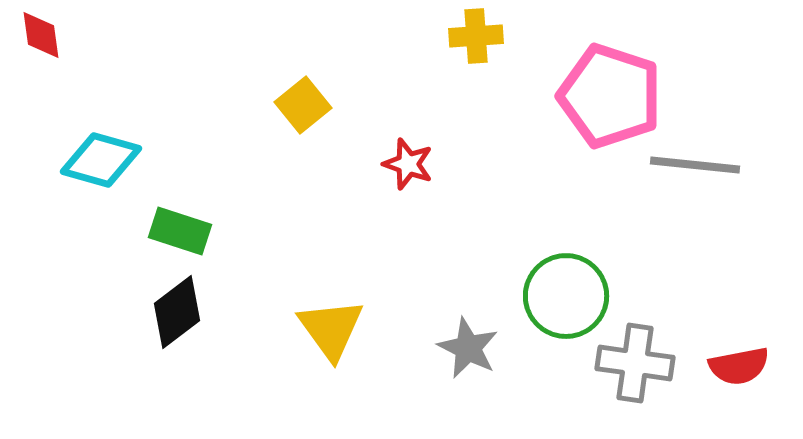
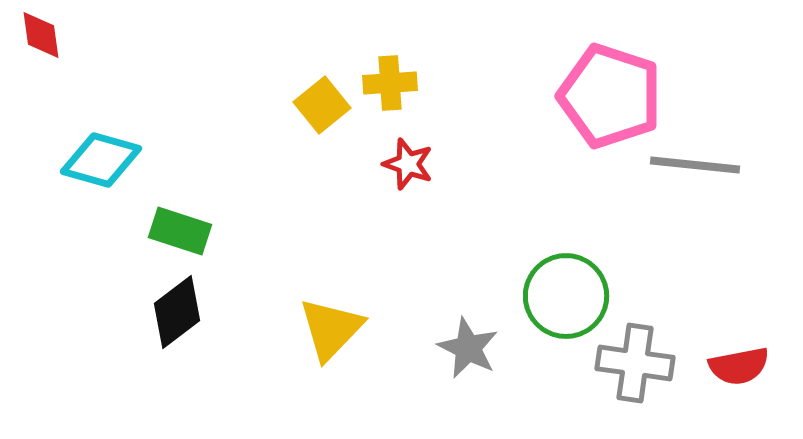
yellow cross: moved 86 px left, 47 px down
yellow square: moved 19 px right
yellow triangle: rotated 20 degrees clockwise
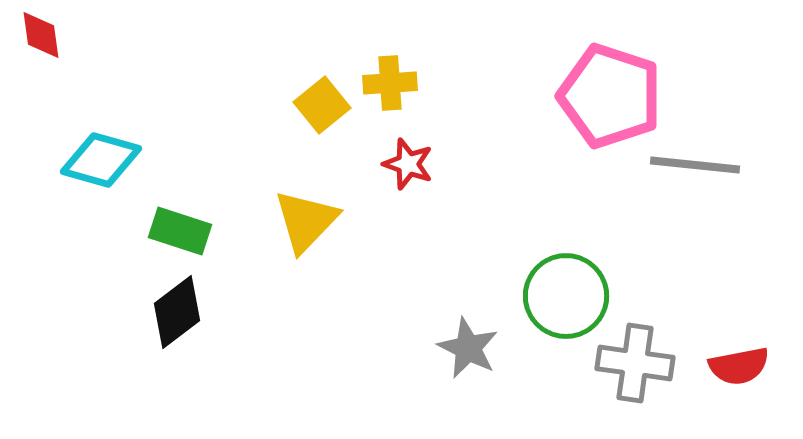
yellow triangle: moved 25 px left, 108 px up
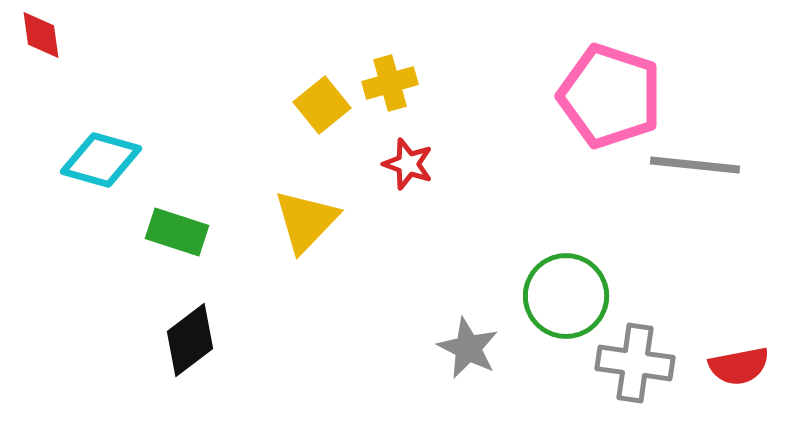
yellow cross: rotated 12 degrees counterclockwise
green rectangle: moved 3 px left, 1 px down
black diamond: moved 13 px right, 28 px down
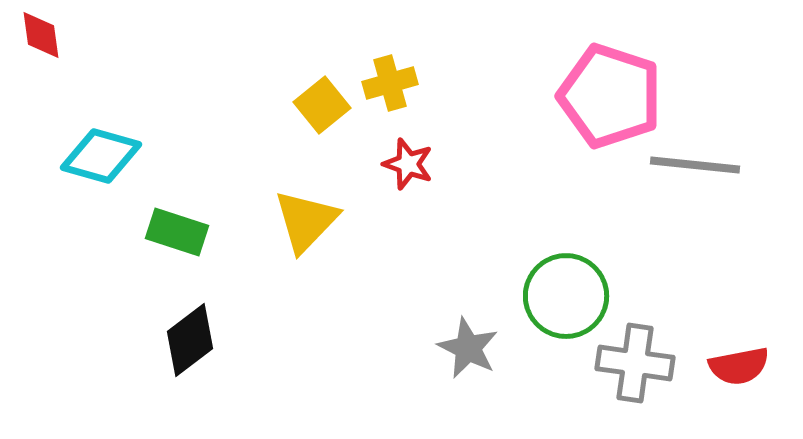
cyan diamond: moved 4 px up
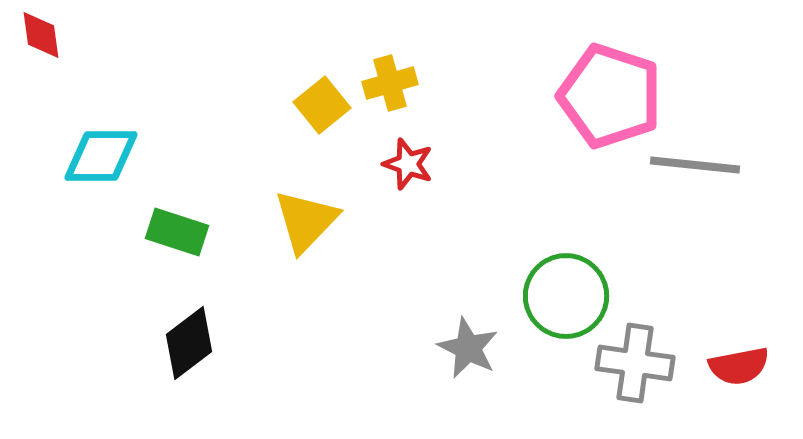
cyan diamond: rotated 16 degrees counterclockwise
black diamond: moved 1 px left, 3 px down
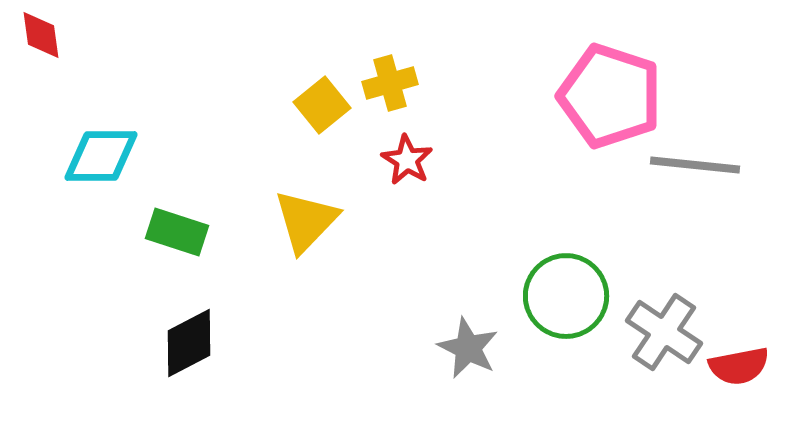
red star: moved 1 px left, 4 px up; rotated 12 degrees clockwise
black diamond: rotated 10 degrees clockwise
gray cross: moved 29 px right, 31 px up; rotated 26 degrees clockwise
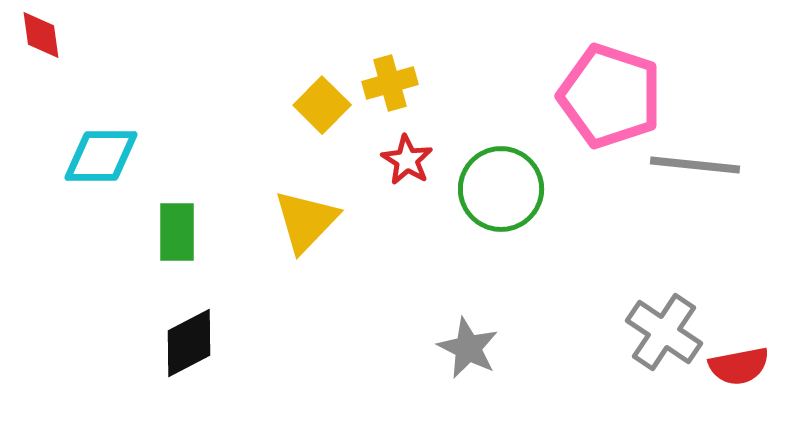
yellow square: rotated 6 degrees counterclockwise
green rectangle: rotated 72 degrees clockwise
green circle: moved 65 px left, 107 px up
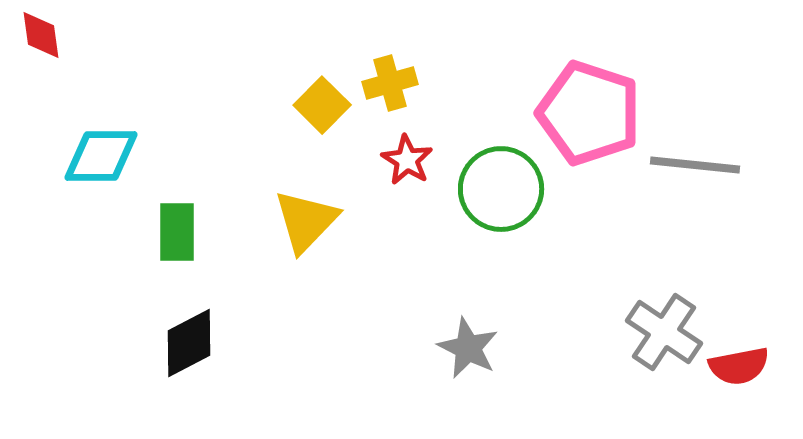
pink pentagon: moved 21 px left, 17 px down
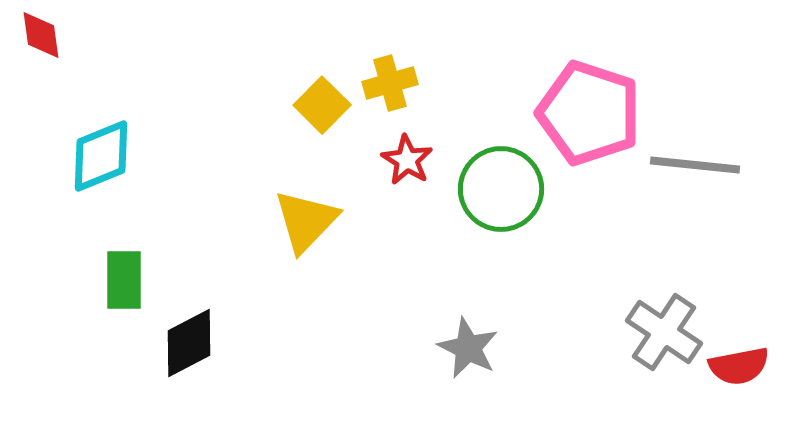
cyan diamond: rotated 22 degrees counterclockwise
green rectangle: moved 53 px left, 48 px down
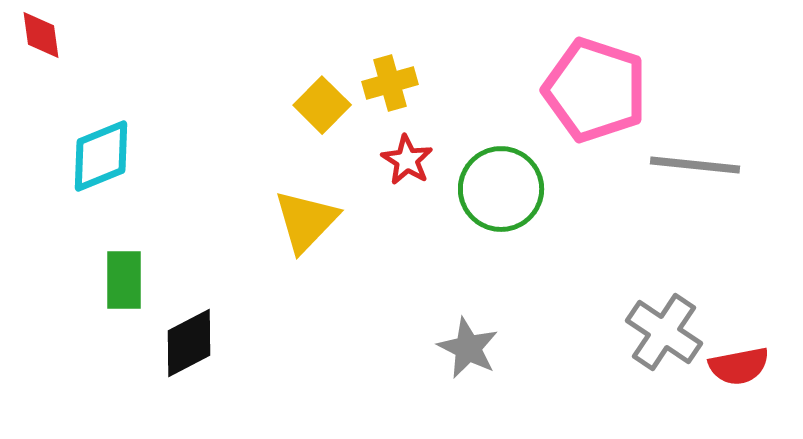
pink pentagon: moved 6 px right, 23 px up
